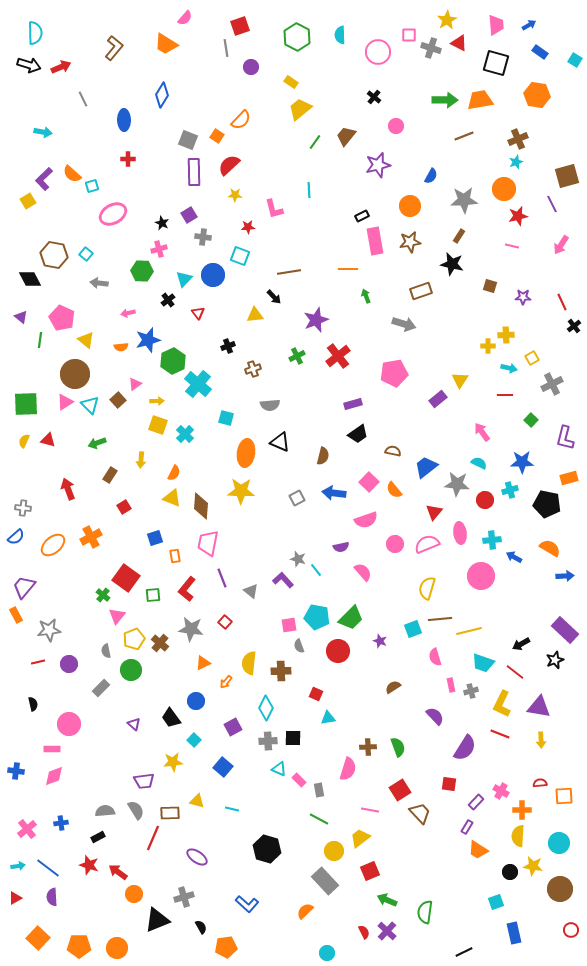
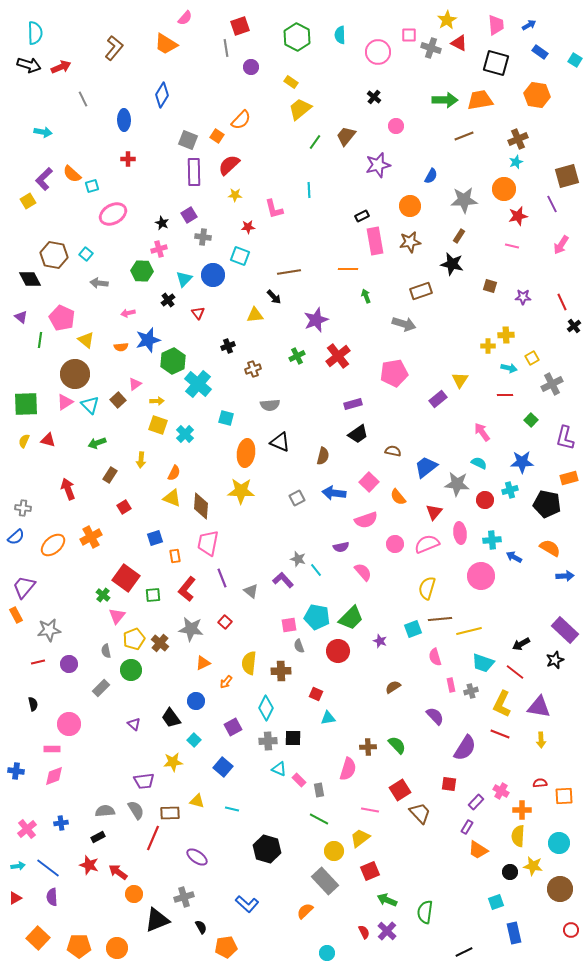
orange semicircle at (394, 490): moved 4 px right, 7 px down
green semicircle at (398, 747): moved 1 px left, 2 px up; rotated 24 degrees counterclockwise
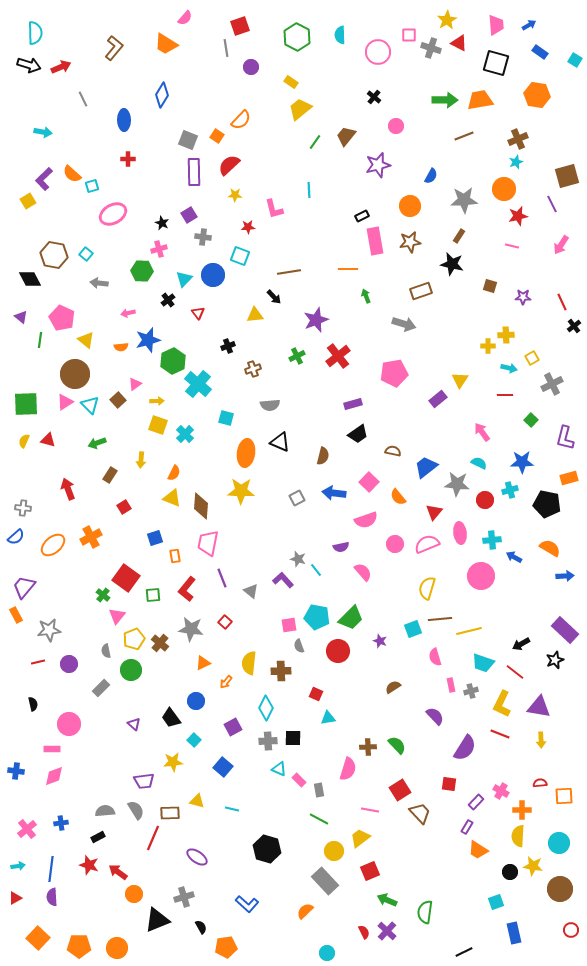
blue line at (48, 868): moved 3 px right, 1 px down; rotated 60 degrees clockwise
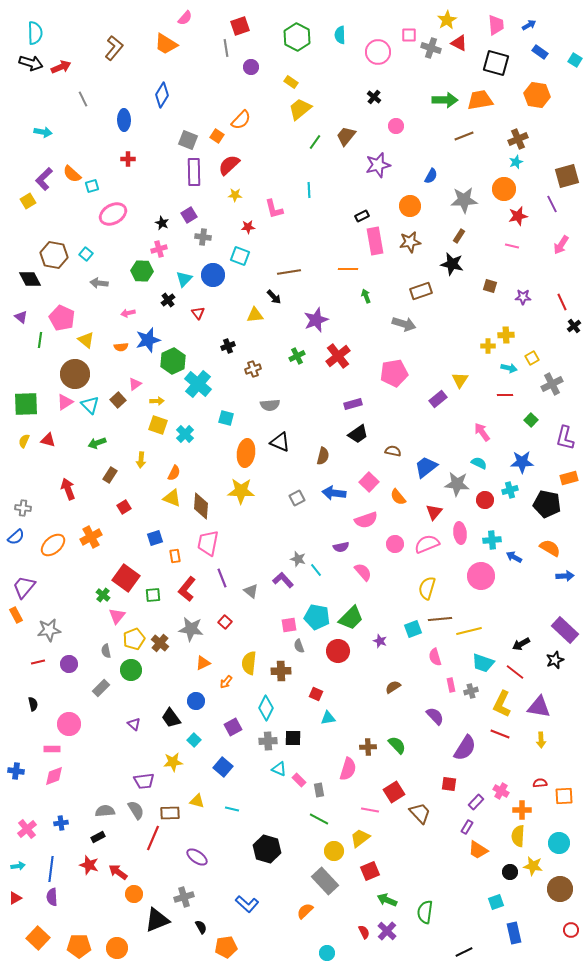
black arrow at (29, 65): moved 2 px right, 2 px up
red square at (400, 790): moved 6 px left, 2 px down
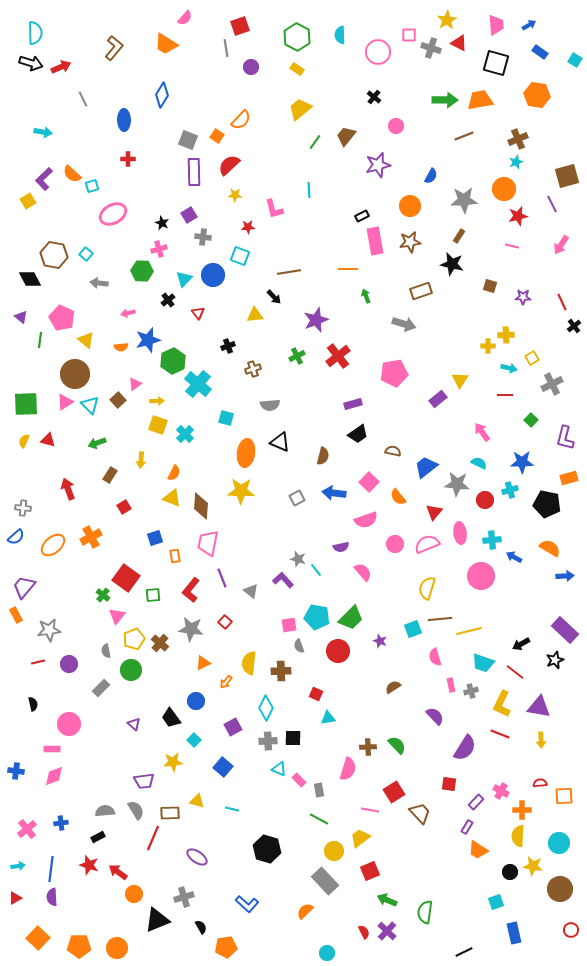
yellow rectangle at (291, 82): moved 6 px right, 13 px up
red L-shape at (187, 589): moved 4 px right, 1 px down
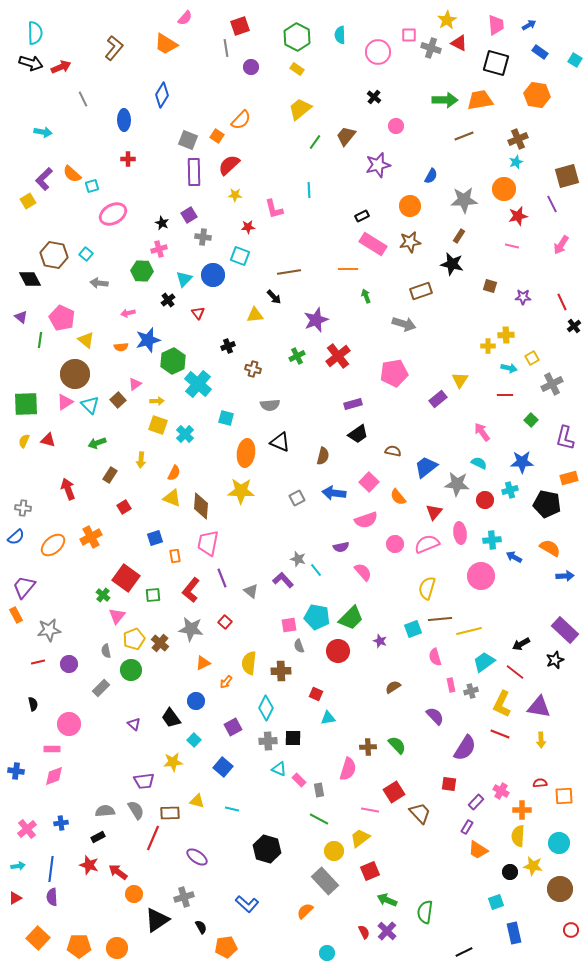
pink rectangle at (375, 241): moved 2 px left, 3 px down; rotated 48 degrees counterclockwise
brown cross at (253, 369): rotated 35 degrees clockwise
cyan trapezoid at (483, 663): moved 1 px right, 1 px up; rotated 125 degrees clockwise
black triangle at (157, 920): rotated 12 degrees counterclockwise
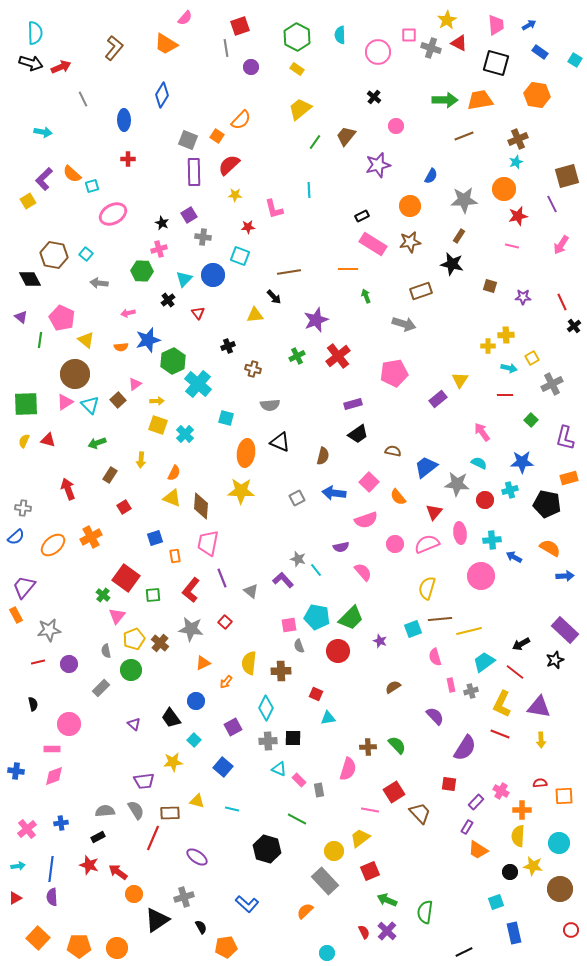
green line at (319, 819): moved 22 px left
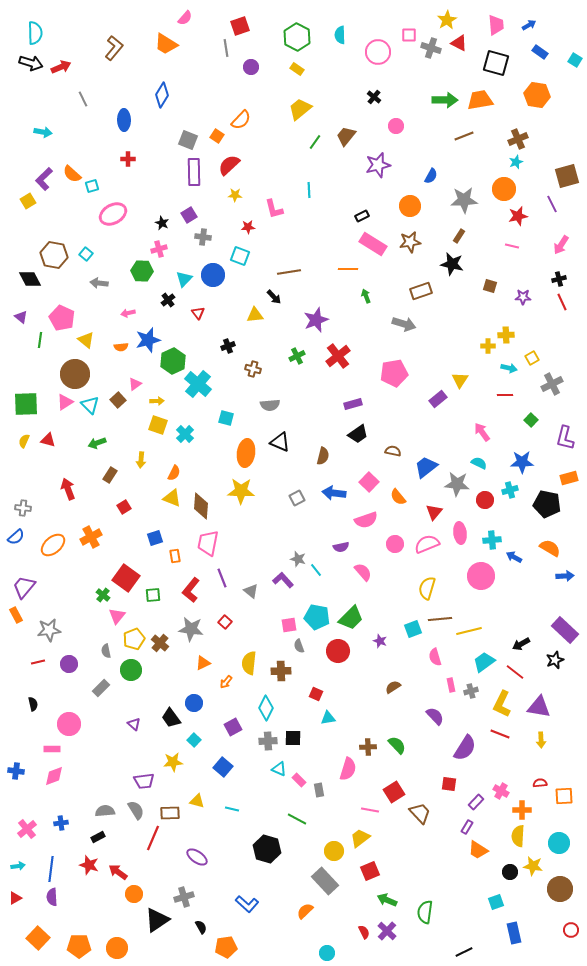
black cross at (574, 326): moved 15 px left, 47 px up; rotated 24 degrees clockwise
blue circle at (196, 701): moved 2 px left, 2 px down
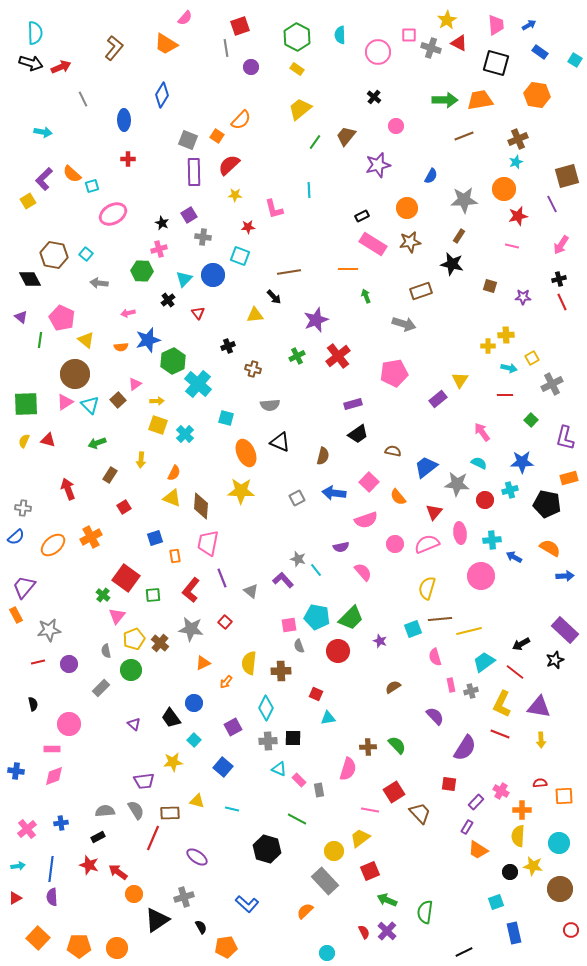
orange circle at (410, 206): moved 3 px left, 2 px down
orange ellipse at (246, 453): rotated 32 degrees counterclockwise
